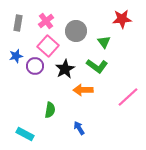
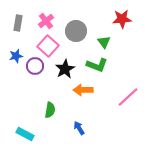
green L-shape: moved 1 px up; rotated 15 degrees counterclockwise
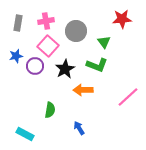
pink cross: rotated 28 degrees clockwise
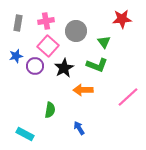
black star: moved 1 px left, 1 px up
